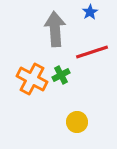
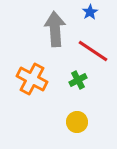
red line: moved 1 px right, 1 px up; rotated 52 degrees clockwise
green cross: moved 17 px right, 5 px down
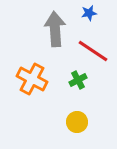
blue star: moved 1 px left, 1 px down; rotated 21 degrees clockwise
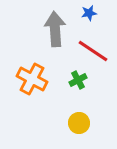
yellow circle: moved 2 px right, 1 px down
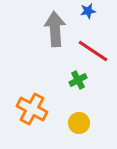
blue star: moved 1 px left, 2 px up
orange cross: moved 30 px down
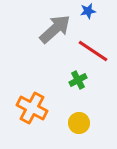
gray arrow: rotated 52 degrees clockwise
orange cross: moved 1 px up
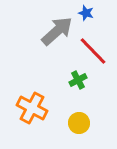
blue star: moved 2 px left, 2 px down; rotated 28 degrees clockwise
gray arrow: moved 2 px right, 2 px down
red line: rotated 12 degrees clockwise
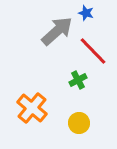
orange cross: rotated 12 degrees clockwise
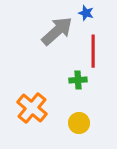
red line: rotated 44 degrees clockwise
green cross: rotated 24 degrees clockwise
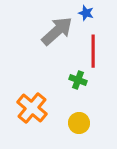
green cross: rotated 24 degrees clockwise
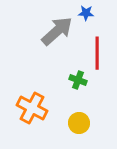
blue star: rotated 14 degrees counterclockwise
red line: moved 4 px right, 2 px down
orange cross: rotated 12 degrees counterclockwise
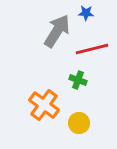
gray arrow: rotated 16 degrees counterclockwise
red line: moved 5 px left, 4 px up; rotated 76 degrees clockwise
orange cross: moved 12 px right, 3 px up; rotated 8 degrees clockwise
